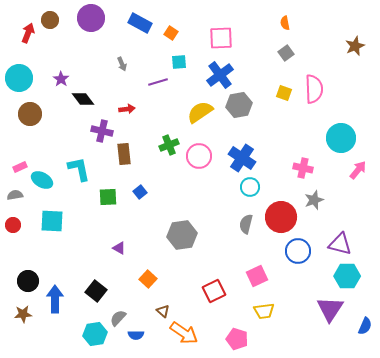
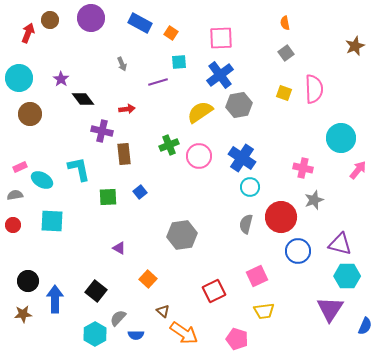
cyan hexagon at (95, 334): rotated 20 degrees counterclockwise
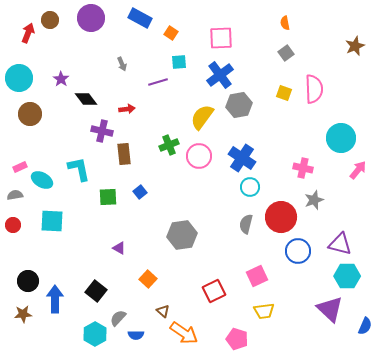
blue rectangle at (140, 23): moved 5 px up
black diamond at (83, 99): moved 3 px right
yellow semicircle at (200, 112): moved 2 px right, 5 px down; rotated 20 degrees counterclockwise
purple triangle at (330, 309): rotated 20 degrees counterclockwise
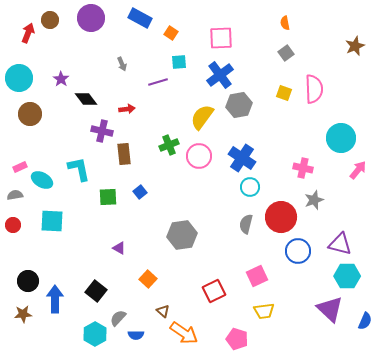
blue semicircle at (365, 326): moved 5 px up
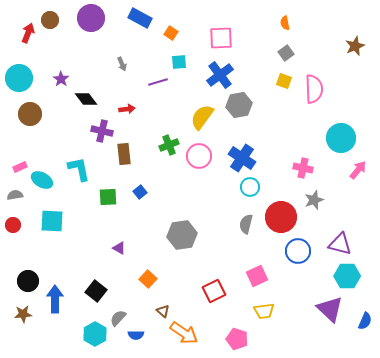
yellow square at (284, 93): moved 12 px up
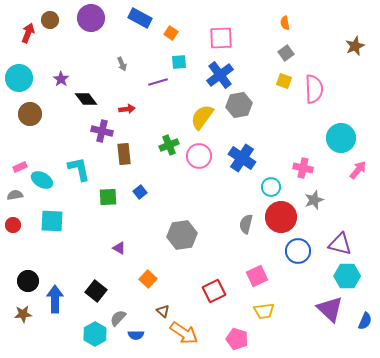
cyan circle at (250, 187): moved 21 px right
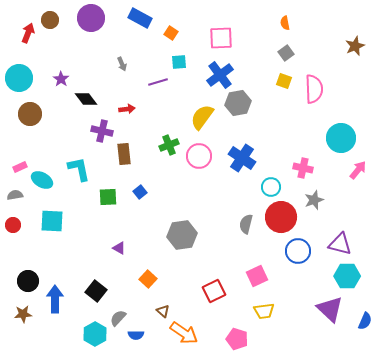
gray hexagon at (239, 105): moved 1 px left, 2 px up
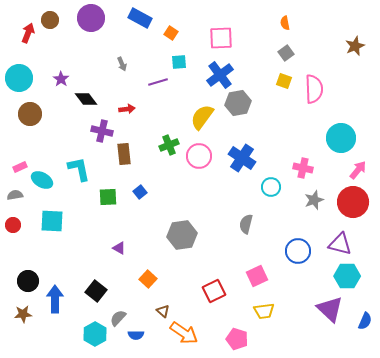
red circle at (281, 217): moved 72 px right, 15 px up
